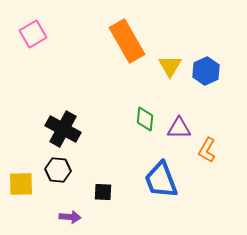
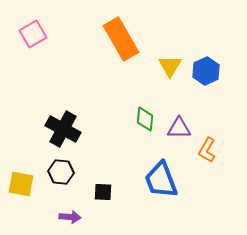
orange rectangle: moved 6 px left, 2 px up
black hexagon: moved 3 px right, 2 px down
yellow square: rotated 12 degrees clockwise
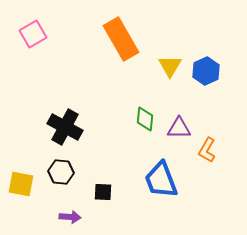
black cross: moved 2 px right, 2 px up
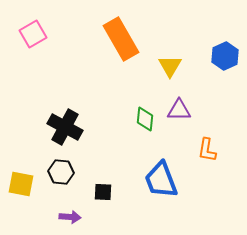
blue hexagon: moved 19 px right, 15 px up
purple triangle: moved 18 px up
orange L-shape: rotated 20 degrees counterclockwise
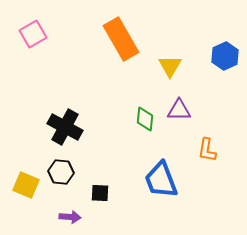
yellow square: moved 5 px right, 1 px down; rotated 12 degrees clockwise
black square: moved 3 px left, 1 px down
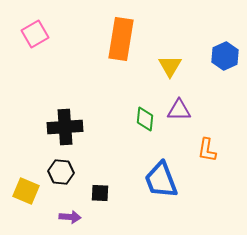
pink square: moved 2 px right
orange rectangle: rotated 39 degrees clockwise
black cross: rotated 32 degrees counterclockwise
yellow square: moved 6 px down
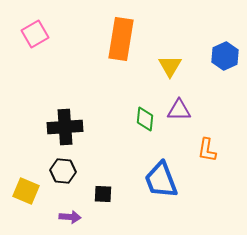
black hexagon: moved 2 px right, 1 px up
black square: moved 3 px right, 1 px down
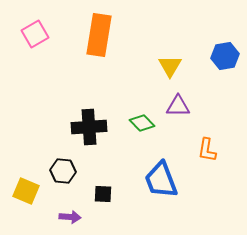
orange rectangle: moved 22 px left, 4 px up
blue hexagon: rotated 16 degrees clockwise
purple triangle: moved 1 px left, 4 px up
green diamond: moved 3 px left, 4 px down; rotated 50 degrees counterclockwise
black cross: moved 24 px right
